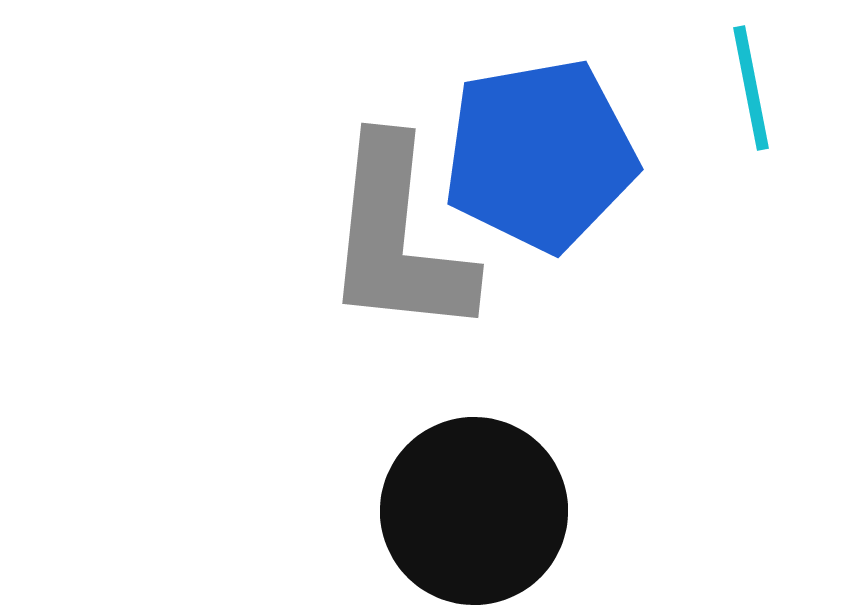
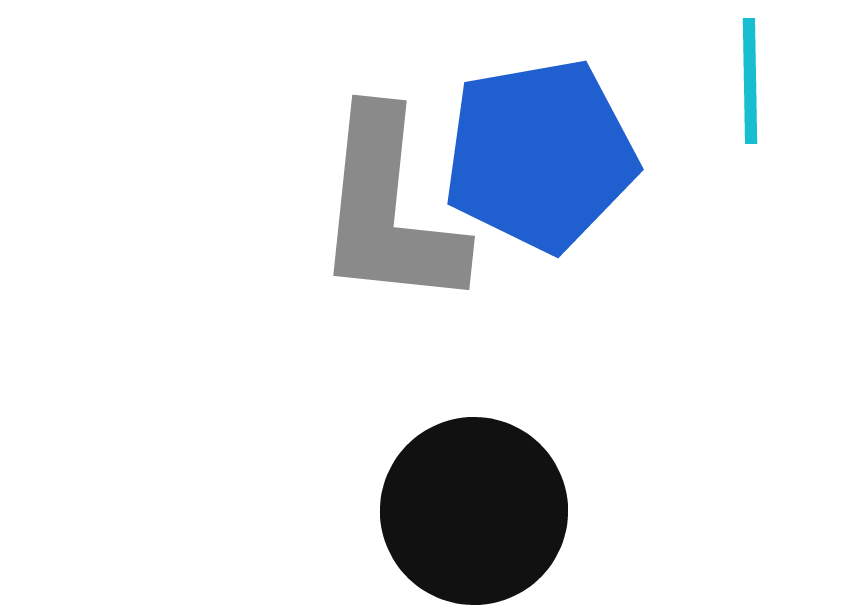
cyan line: moved 1 px left, 7 px up; rotated 10 degrees clockwise
gray L-shape: moved 9 px left, 28 px up
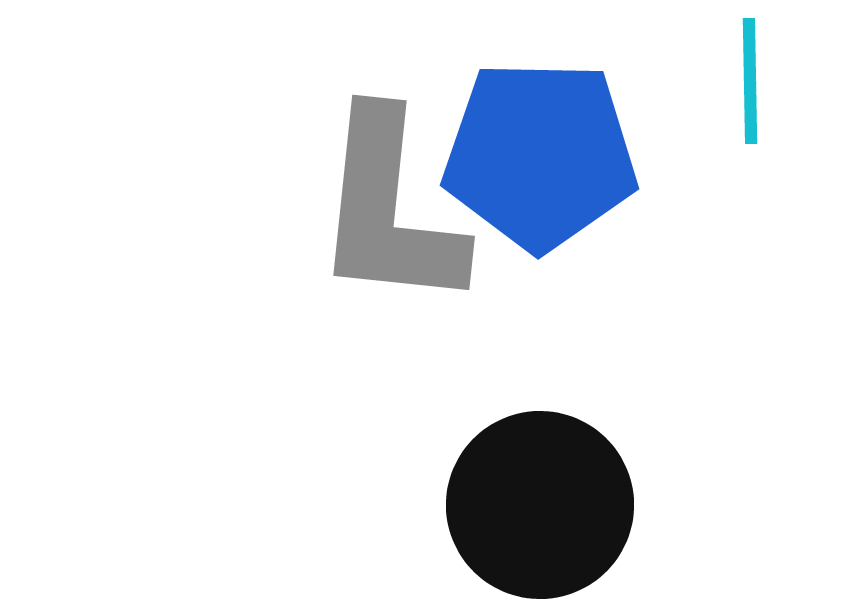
blue pentagon: rotated 11 degrees clockwise
black circle: moved 66 px right, 6 px up
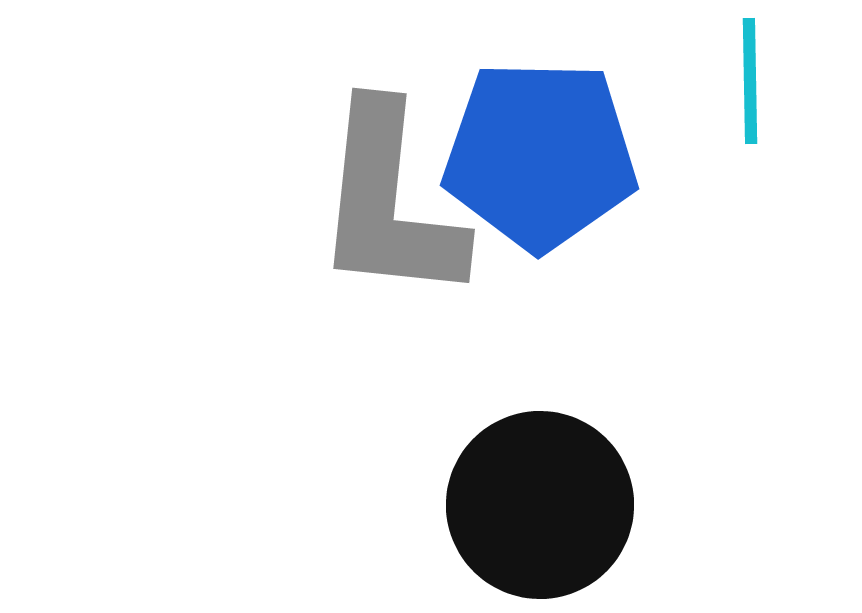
gray L-shape: moved 7 px up
